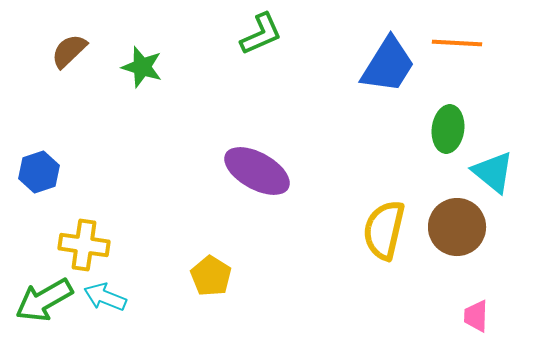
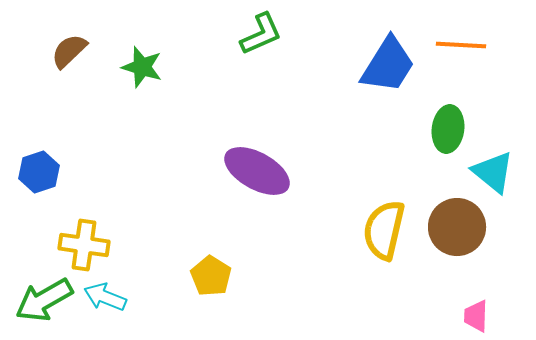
orange line: moved 4 px right, 2 px down
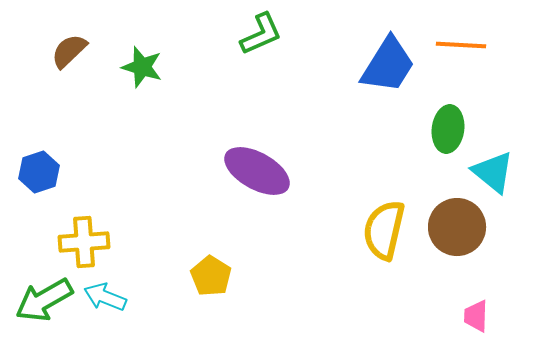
yellow cross: moved 3 px up; rotated 12 degrees counterclockwise
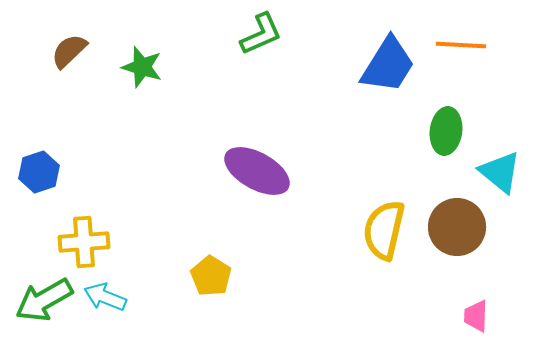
green ellipse: moved 2 px left, 2 px down
cyan triangle: moved 7 px right
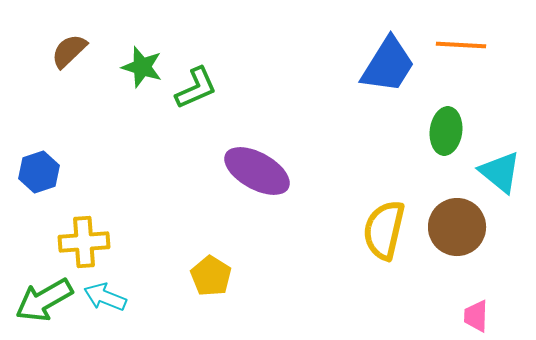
green L-shape: moved 65 px left, 54 px down
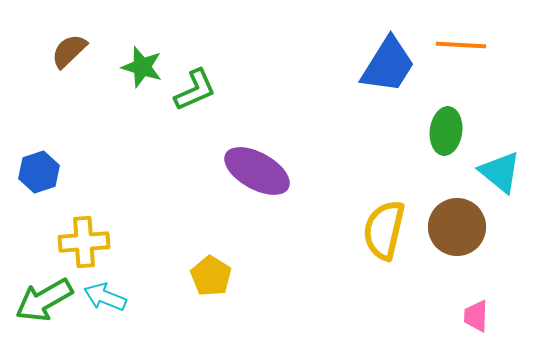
green L-shape: moved 1 px left, 2 px down
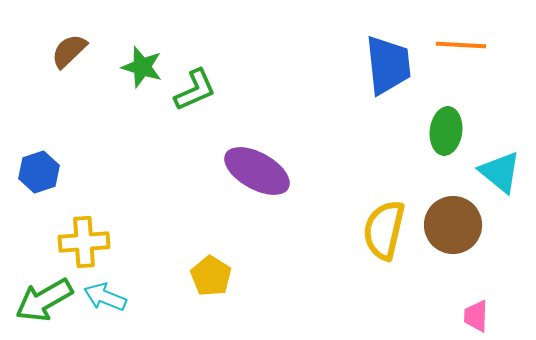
blue trapezoid: rotated 38 degrees counterclockwise
brown circle: moved 4 px left, 2 px up
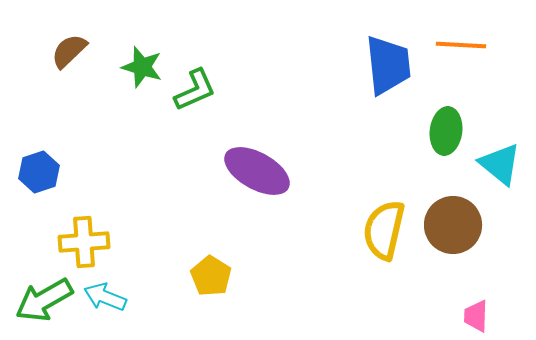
cyan triangle: moved 8 px up
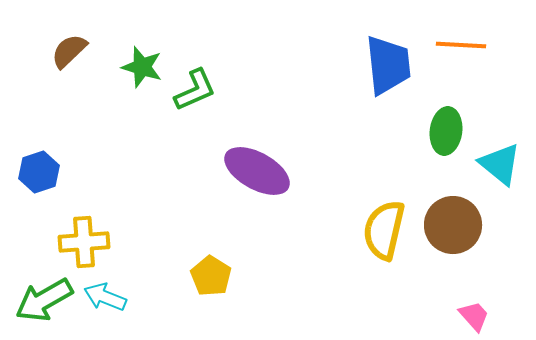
pink trapezoid: moved 2 px left; rotated 136 degrees clockwise
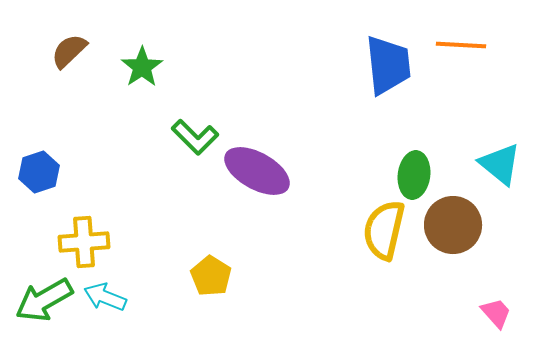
green star: rotated 21 degrees clockwise
green L-shape: moved 47 px down; rotated 69 degrees clockwise
green ellipse: moved 32 px left, 44 px down
pink trapezoid: moved 22 px right, 3 px up
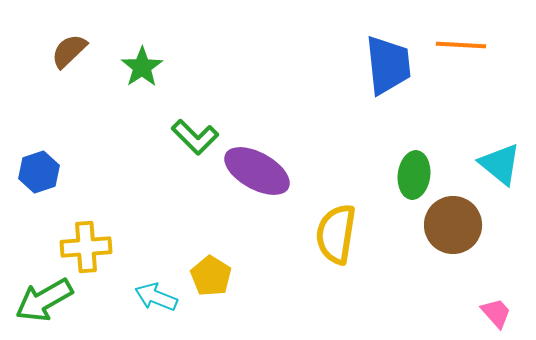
yellow semicircle: moved 48 px left, 4 px down; rotated 4 degrees counterclockwise
yellow cross: moved 2 px right, 5 px down
cyan arrow: moved 51 px right
